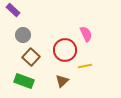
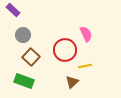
brown triangle: moved 10 px right, 1 px down
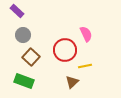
purple rectangle: moved 4 px right, 1 px down
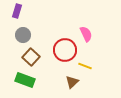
purple rectangle: rotated 64 degrees clockwise
yellow line: rotated 32 degrees clockwise
green rectangle: moved 1 px right, 1 px up
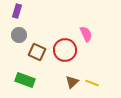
gray circle: moved 4 px left
brown square: moved 6 px right, 5 px up; rotated 18 degrees counterclockwise
yellow line: moved 7 px right, 17 px down
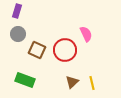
gray circle: moved 1 px left, 1 px up
brown square: moved 2 px up
yellow line: rotated 56 degrees clockwise
